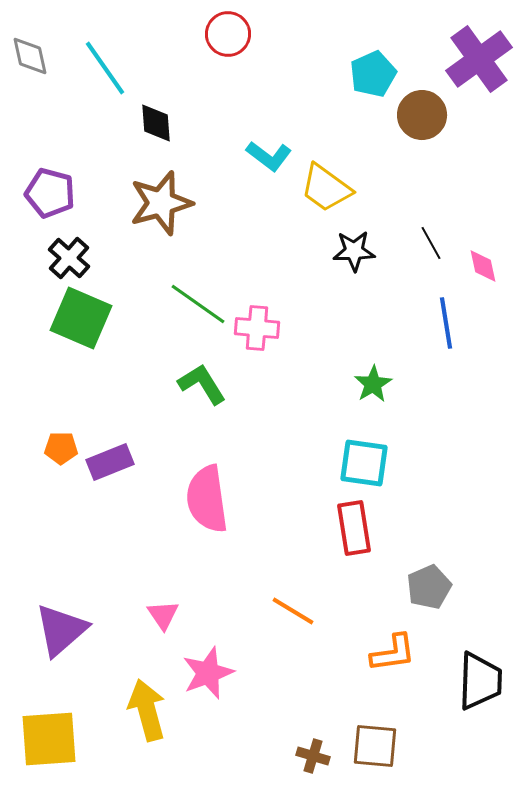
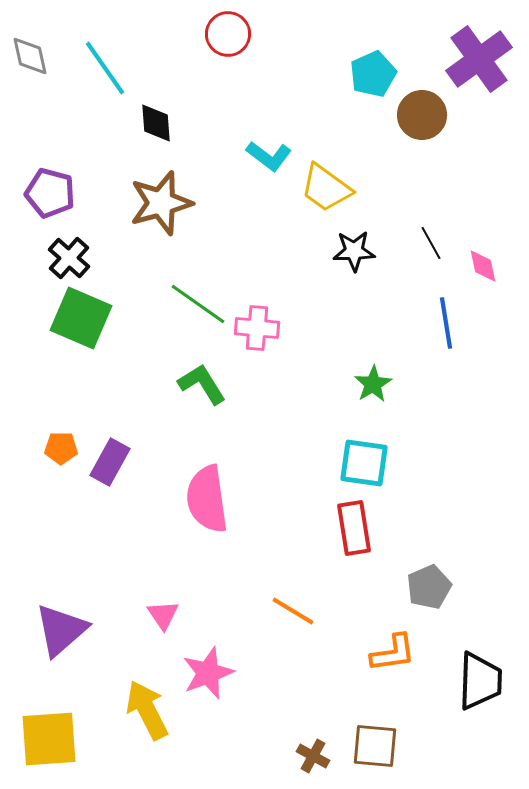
purple rectangle: rotated 39 degrees counterclockwise
yellow arrow: rotated 12 degrees counterclockwise
brown cross: rotated 12 degrees clockwise
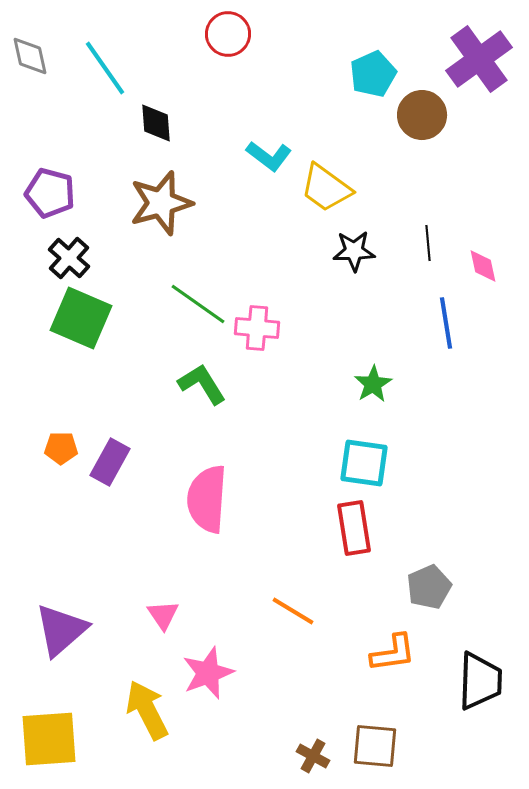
black line: moved 3 px left; rotated 24 degrees clockwise
pink semicircle: rotated 12 degrees clockwise
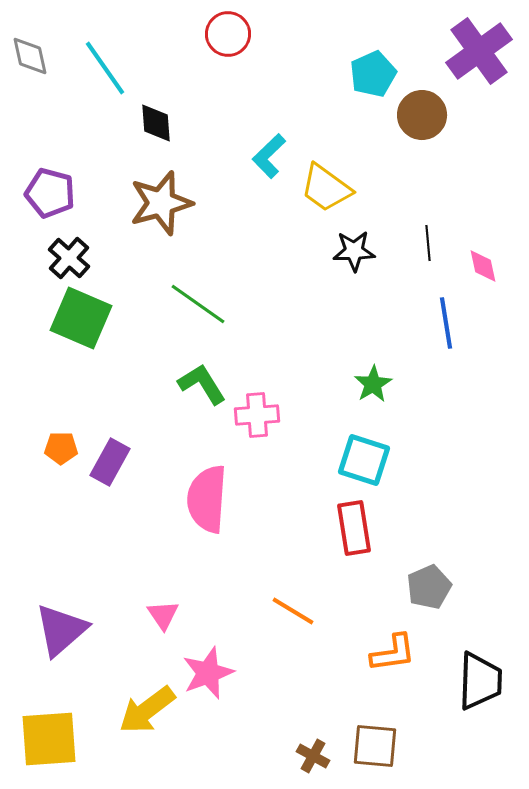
purple cross: moved 8 px up
cyan L-shape: rotated 99 degrees clockwise
pink cross: moved 87 px down; rotated 9 degrees counterclockwise
cyan square: moved 3 px up; rotated 10 degrees clockwise
yellow arrow: rotated 100 degrees counterclockwise
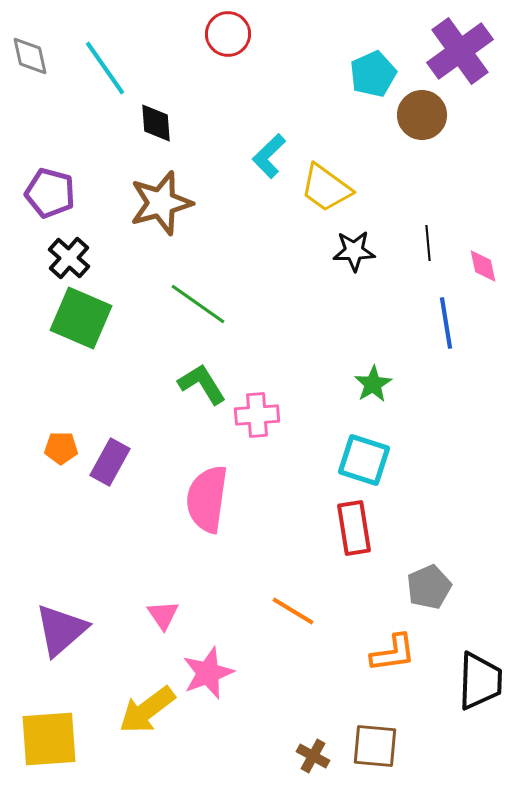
purple cross: moved 19 px left
pink semicircle: rotated 4 degrees clockwise
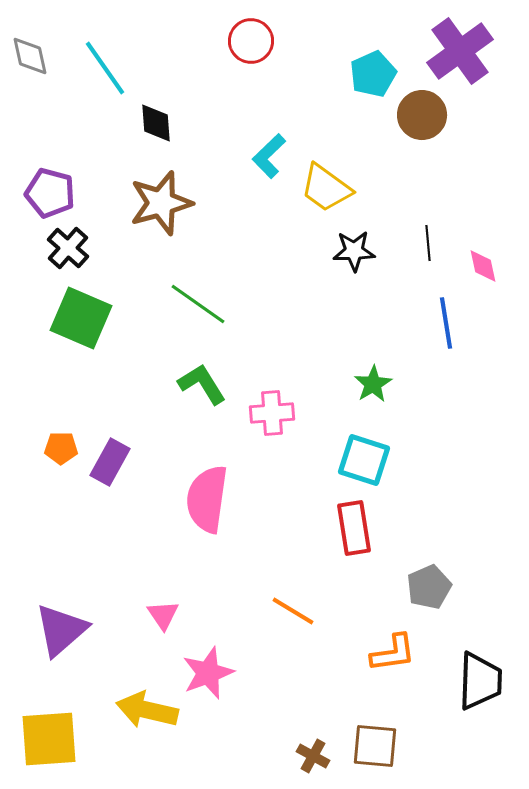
red circle: moved 23 px right, 7 px down
black cross: moved 1 px left, 10 px up
pink cross: moved 15 px right, 2 px up
yellow arrow: rotated 50 degrees clockwise
